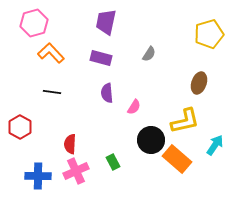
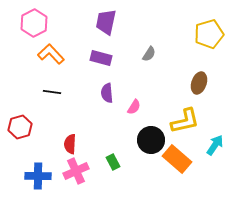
pink hexagon: rotated 12 degrees counterclockwise
orange L-shape: moved 1 px down
red hexagon: rotated 15 degrees clockwise
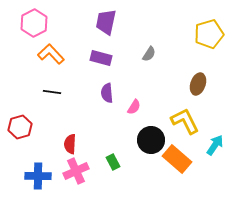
brown ellipse: moved 1 px left, 1 px down
yellow L-shape: rotated 104 degrees counterclockwise
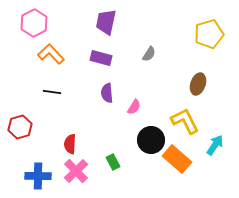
pink cross: rotated 20 degrees counterclockwise
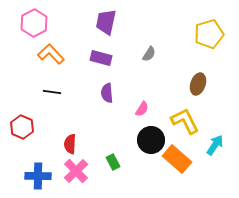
pink semicircle: moved 8 px right, 2 px down
red hexagon: moved 2 px right; rotated 20 degrees counterclockwise
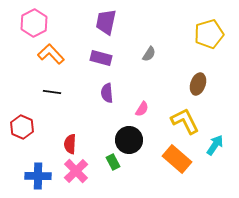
black circle: moved 22 px left
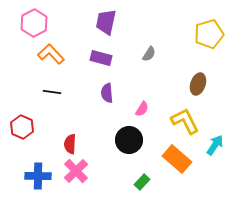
green rectangle: moved 29 px right, 20 px down; rotated 70 degrees clockwise
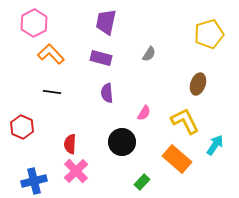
pink semicircle: moved 2 px right, 4 px down
black circle: moved 7 px left, 2 px down
blue cross: moved 4 px left, 5 px down; rotated 15 degrees counterclockwise
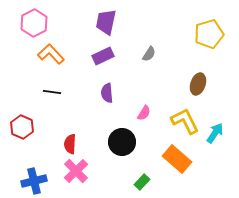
purple rectangle: moved 2 px right, 2 px up; rotated 40 degrees counterclockwise
cyan arrow: moved 12 px up
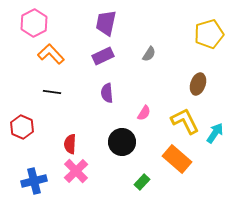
purple trapezoid: moved 1 px down
